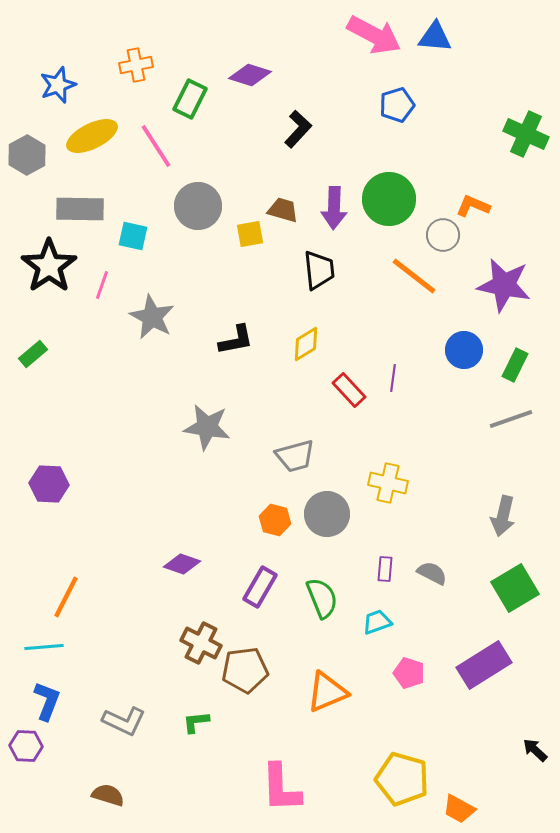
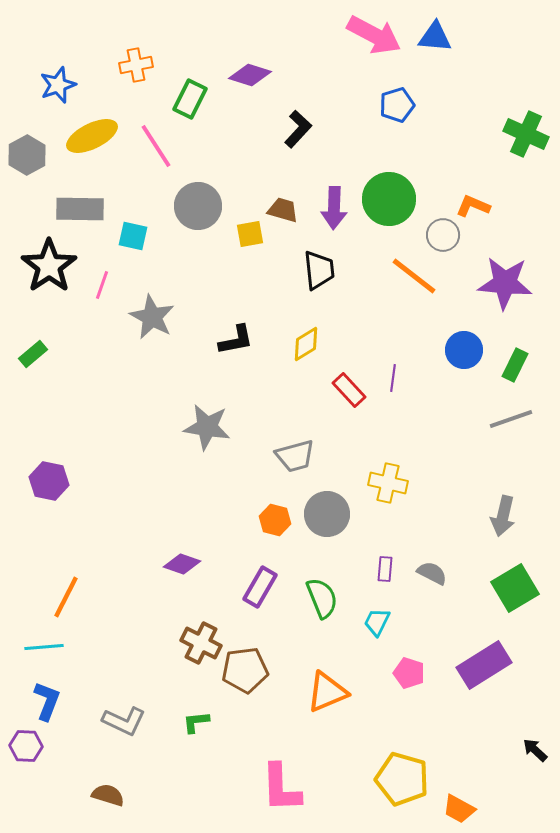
purple star at (504, 285): moved 1 px right, 2 px up; rotated 6 degrees counterclockwise
purple hexagon at (49, 484): moved 3 px up; rotated 9 degrees clockwise
cyan trapezoid at (377, 622): rotated 44 degrees counterclockwise
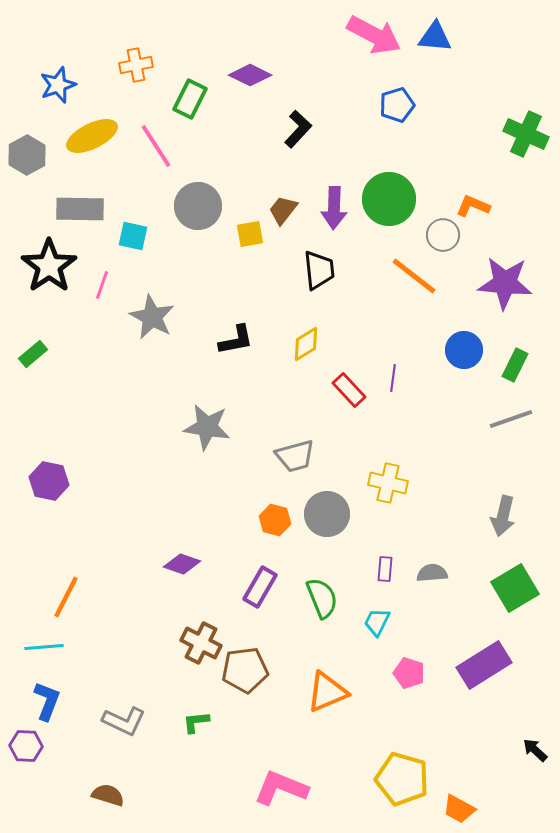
purple diamond at (250, 75): rotated 9 degrees clockwise
brown trapezoid at (283, 210): rotated 68 degrees counterclockwise
gray semicircle at (432, 573): rotated 32 degrees counterclockwise
pink L-shape at (281, 788): rotated 114 degrees clockwise
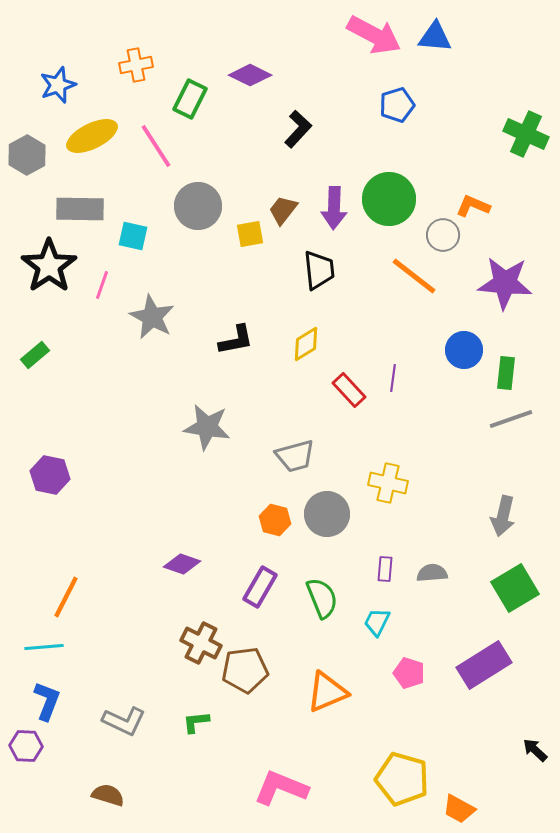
green rectangle at (33, 354): moved 2 px right, 1 px down
green rectangle at (515, 365): moved 9 px left, 8 px down; rotated 20 degrees counterclockwise
purple hexagon at (49, 481): moved 1 px right, 6 px up
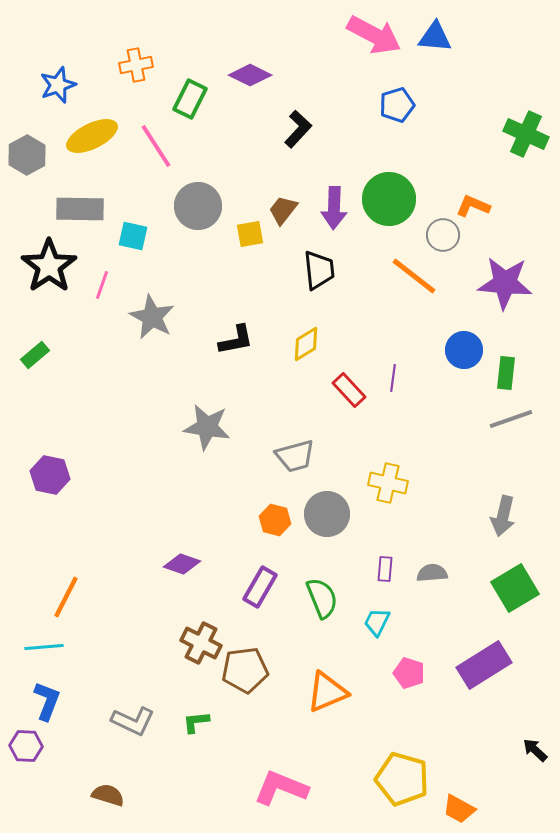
gray L-shape at (124, 721): moved 9 px right
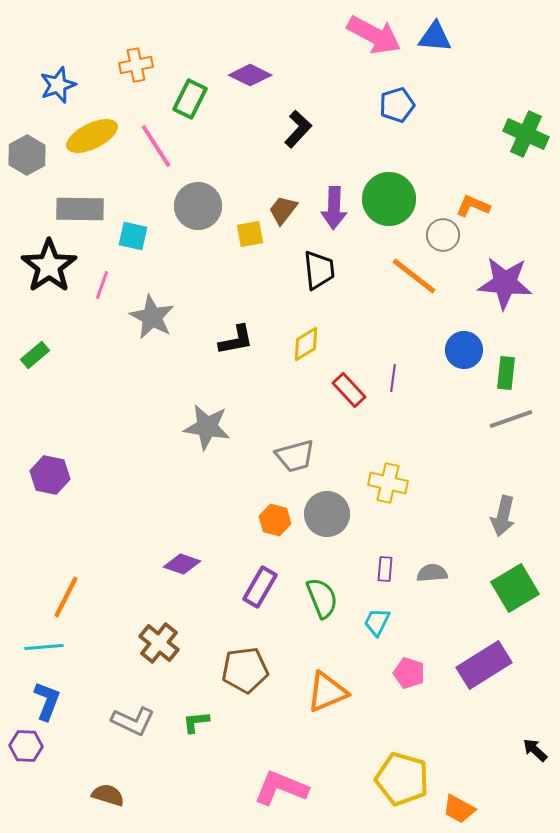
brown cross at (201, 643): moved 42 px left; rotated 12 degrees clockwise
